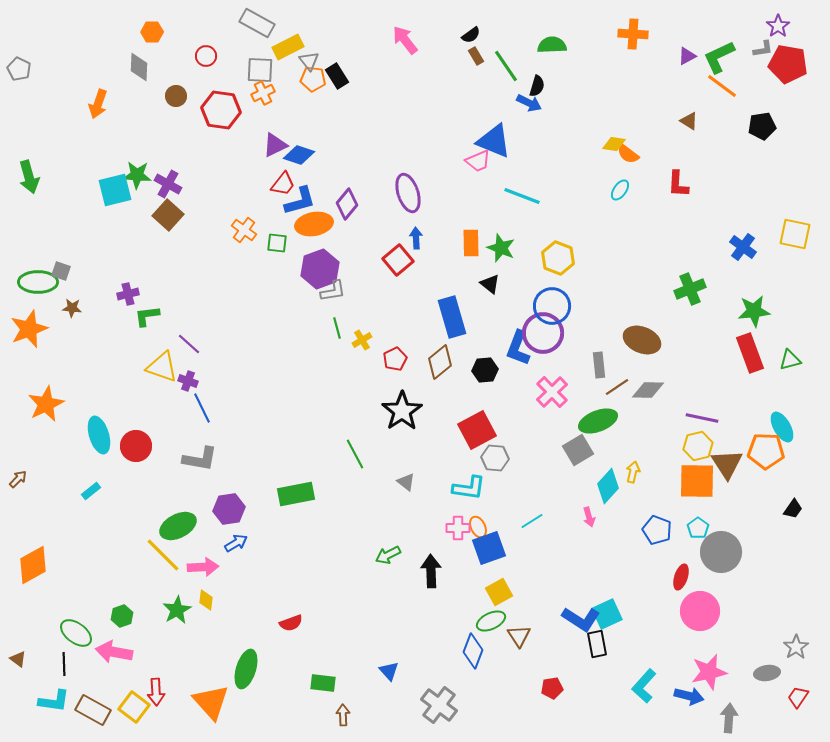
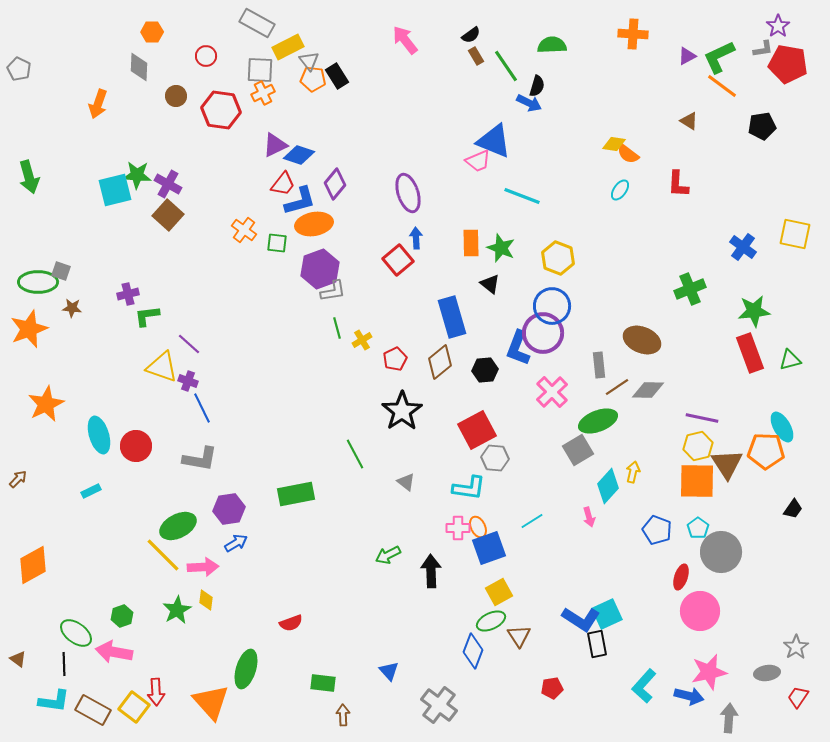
purple diamond at (347, 204): moved 12 px left, 20 px up
cyan rectangle at (91, 491): rotated 12 degrees clockwise
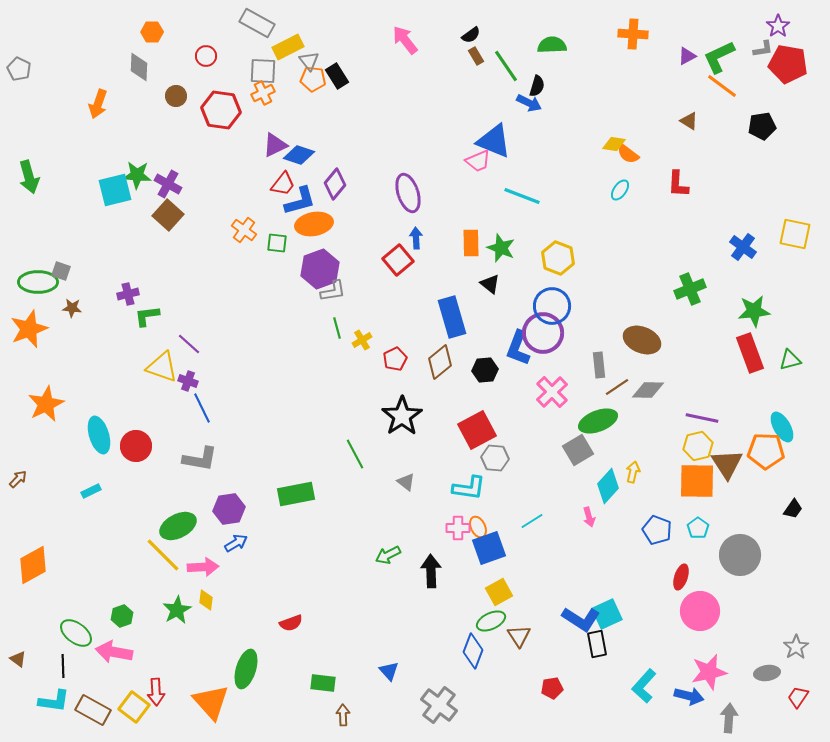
gray square at (260, 70): moved 3 px right, 1 px down
black star at (402, 411): moved 5 px down
gray circle at (721, 552): moved 19 px right, 3 px down
black line at (64, 664): moved 1 px left, 2 px down
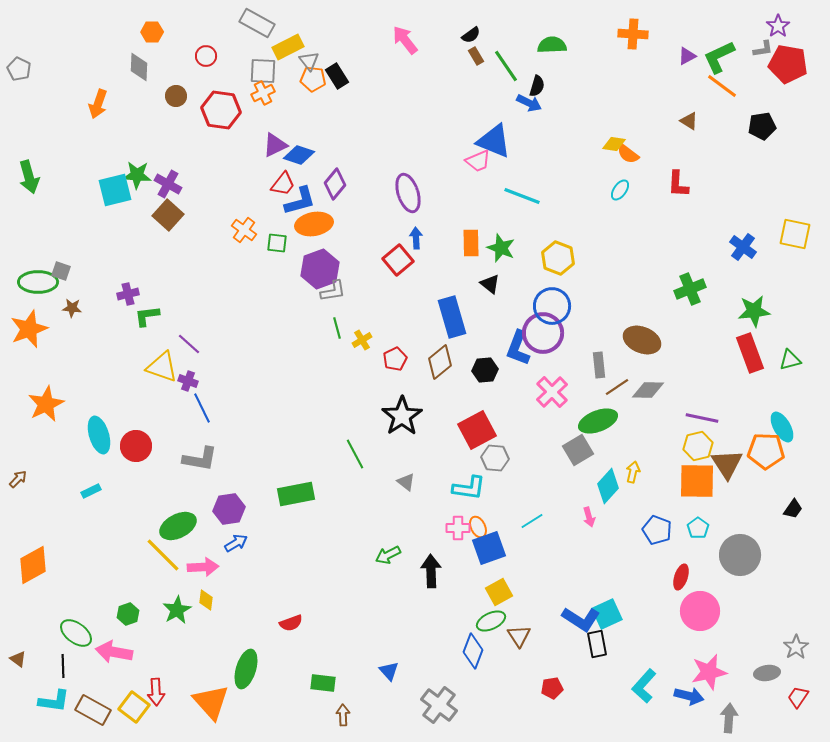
green hexagon at (122, 616): moved 6 px right, 2 px up
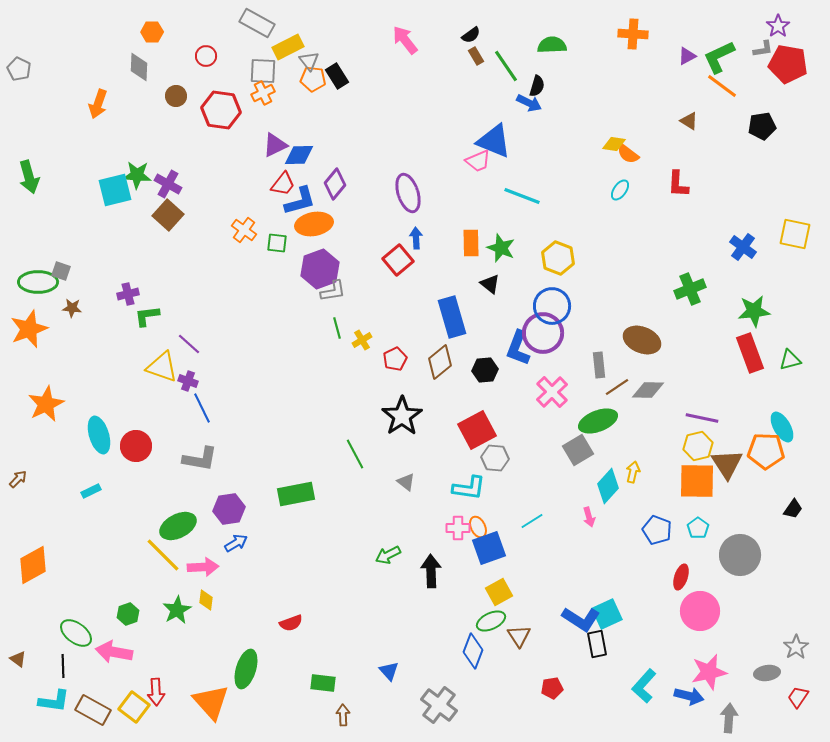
blue diamond at (299, 155): rotated 20 degrees counterclockwise
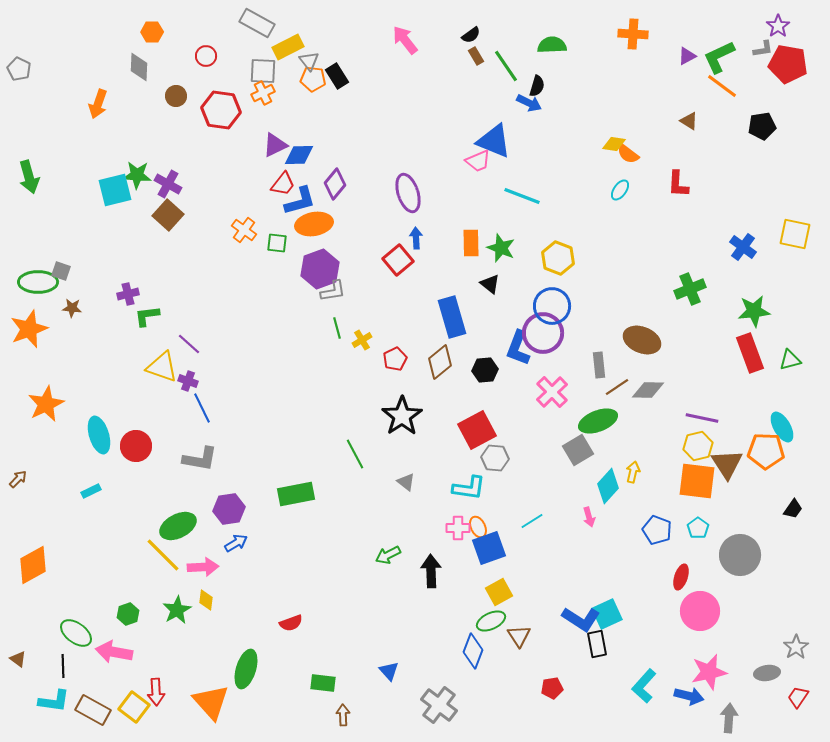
orange square at (697, 481): rotated 6 degrees clockwise
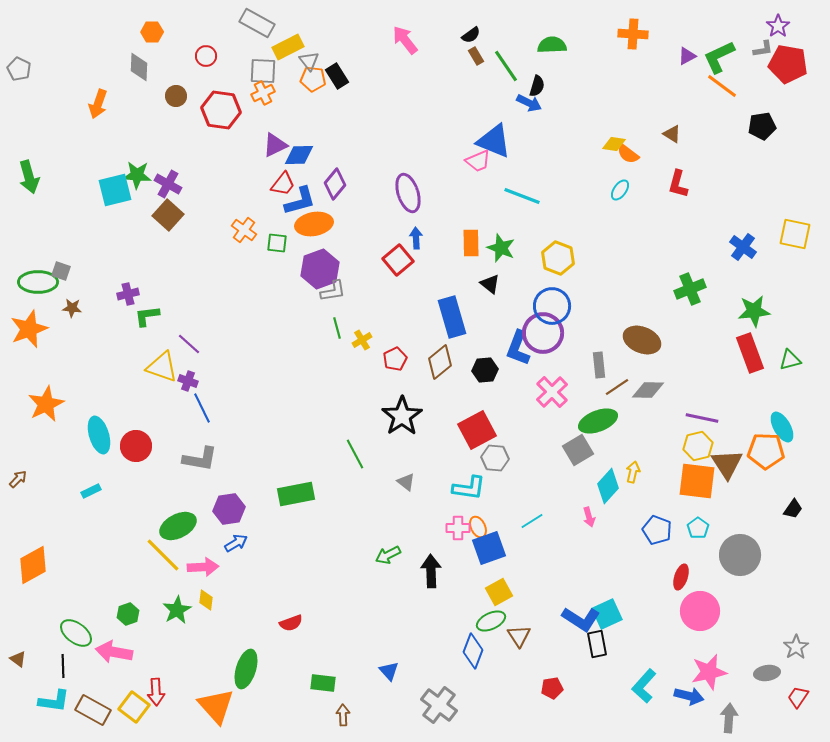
brown triangle at (689, 121): moved 17 px left, 13 px down
red L-shape at (678, 184): rotated 12 degrees clockwise
orange triangle at (211, 702): moved 5 px right, 4 px down
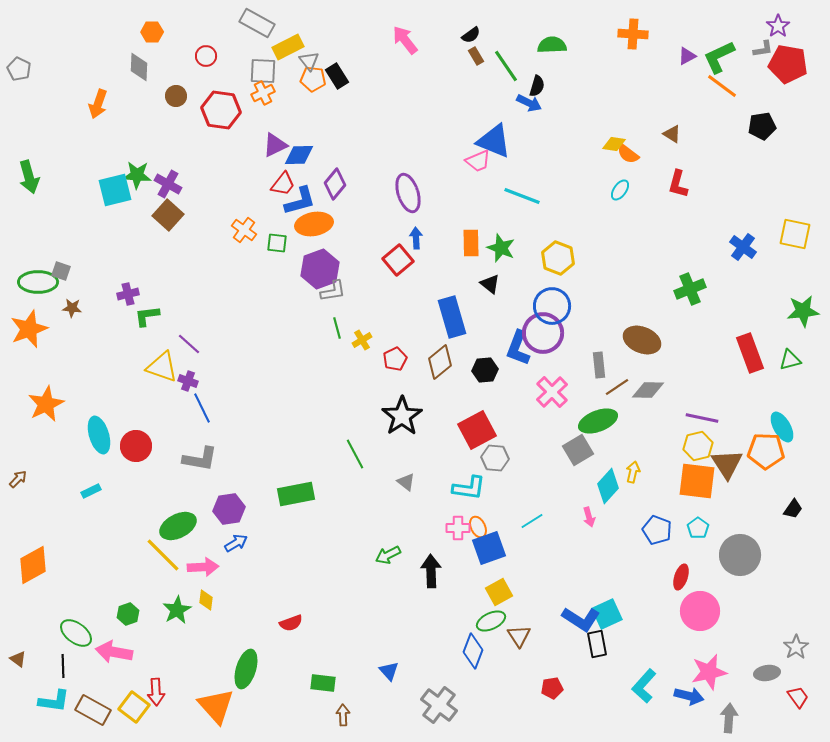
green star at (754, 311): moved 49 px right
red trapezoid at (798, 697): rotated 110 degrees clockwise
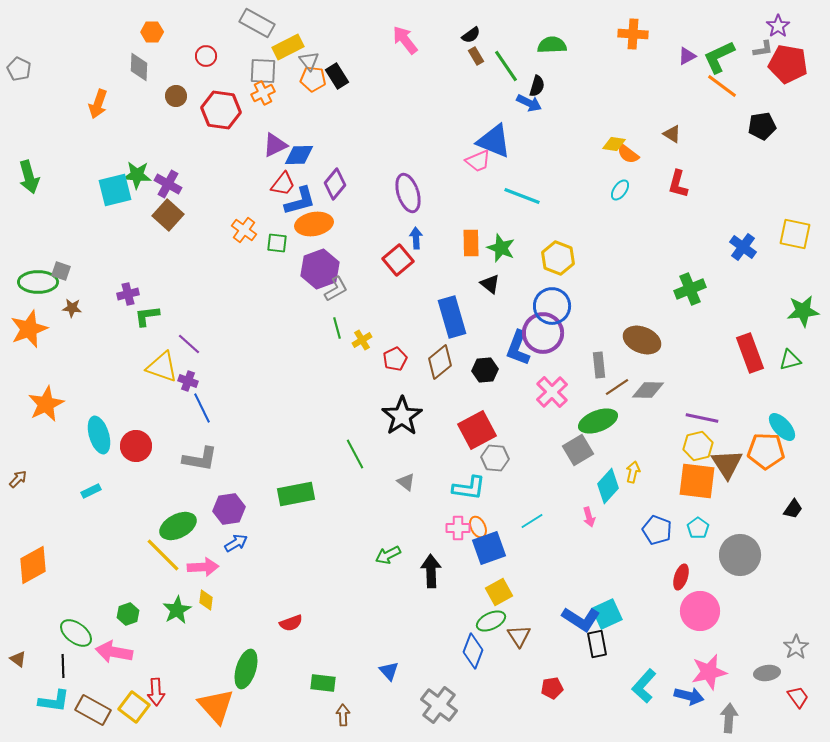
gray L-shape at (333, 291): moved 3 px right, 2 px up; rotated 20 degrees counterclockwise
cyan ellipse at (782, 427): rotated 12 degrees counterclockwise
